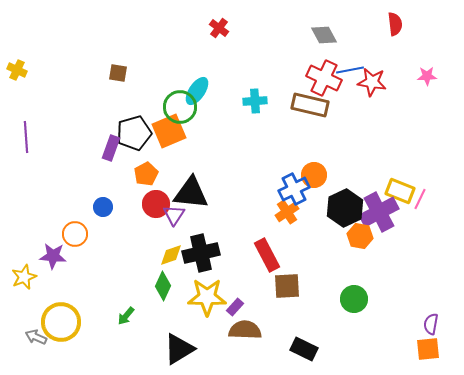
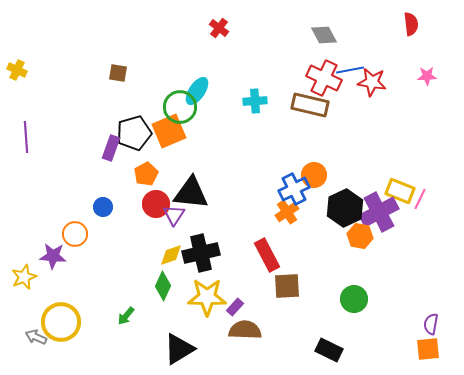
red semicircle at (395, 24): moved 16 px right
black rectangle at (304, 349): moved 25 px right, 1 px down
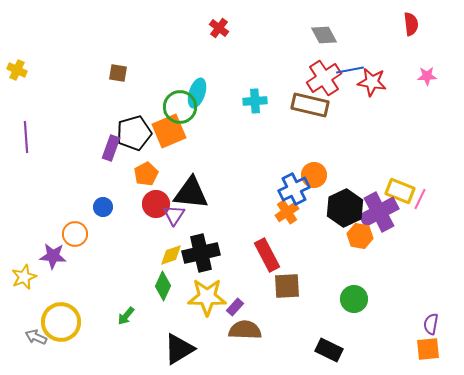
red cross at (324, 78): rotated 32 degrees clockwise
cyan ellipse at (197, 91): moved 2 px down; rotated 16 degrees counterclockwise
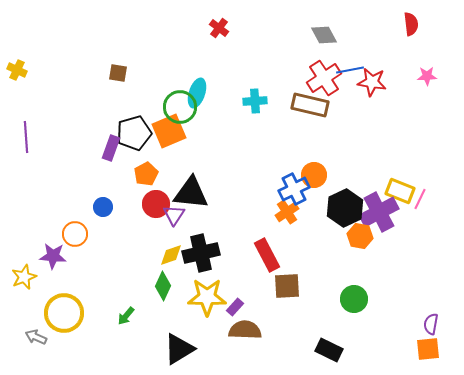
yellow circle at (61, 322): moved 3 px right, 9 px up
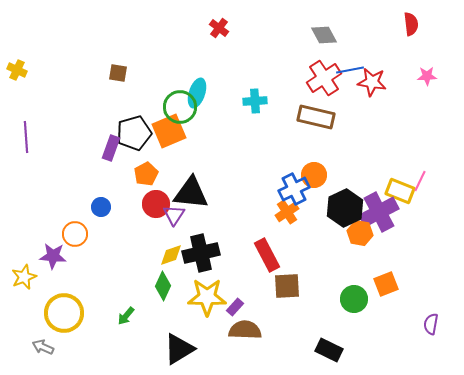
brown rectangle at (310, 105): moved 6 px right, 12 px down
pink line at (420, 199): moved 18 px up
blue circle at (103, 207): moved 2 px left
orange hexagon at (360, 236): moved 3 px up
gray arrow at (36, 337): moved 7 px right, 10 px down
orange square at (428, 349): moved 42 px left, 65 px up; rotated 15 degrees counterclockwise
